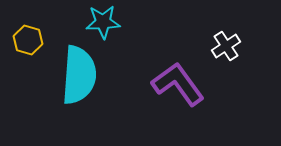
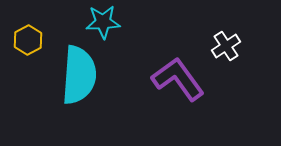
yellow hexagon: rotated 16 degrees clockwise
purple L-shape: moved 5 px up
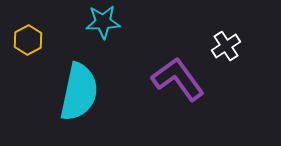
cyan semicircle: moved 17 px down; rotated 8 degrees clockwise
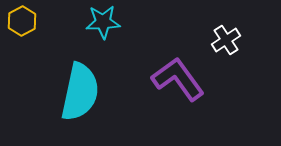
yellow hexagon: moved 6 px left, 19 px up
white cross: moved 6 px up
cyan semicircle: moved 1 px right
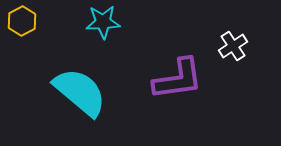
white cross: moved 7 px right, 6 px down
purple L-shape: rotated 118 degrees clockwise
cyan semicircle: rotated 62 degrees counterclockwise
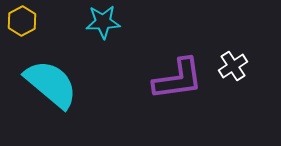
white cross: moved 20 px down
cyan semicircle: moved 29 px left, 8 px up
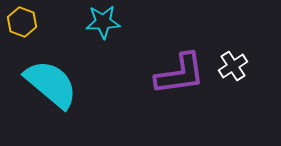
yellow hexagon: moved 1 px down; rotated 12 degrees counterclockwise
purple L-shape: moved 2 px right, 5 px up
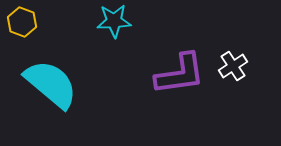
cyan star: moved 11 px right, 1 px up
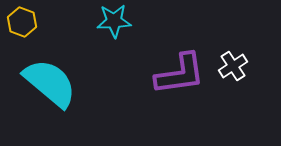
cyan semicircle: moved 1 px left, 1 px up
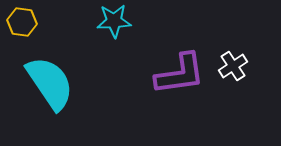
yellow hexagon: rotated 12 degrees counterclockwise
cyan semicircle: rotated 16 degrees clockwise
